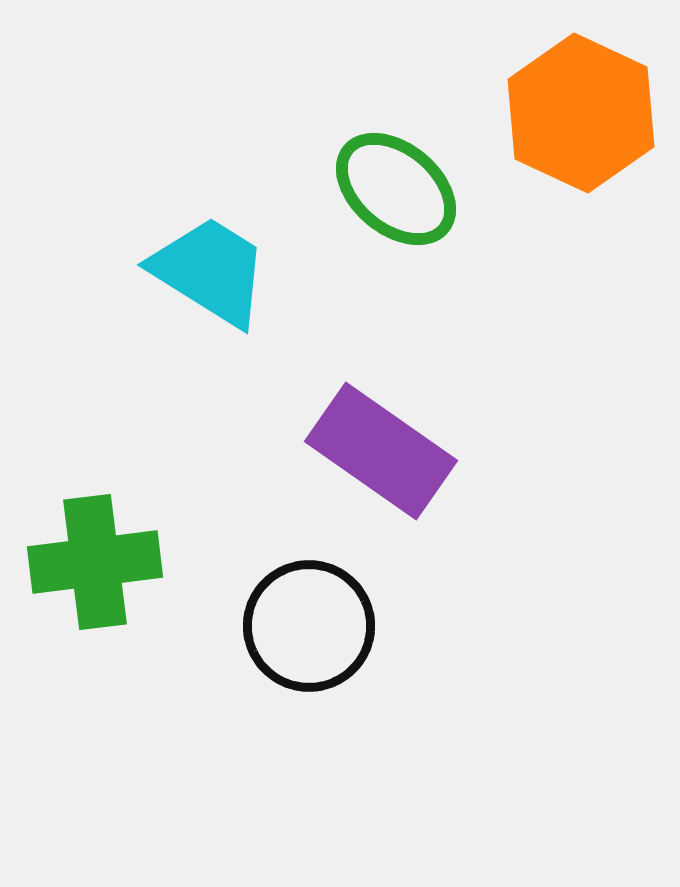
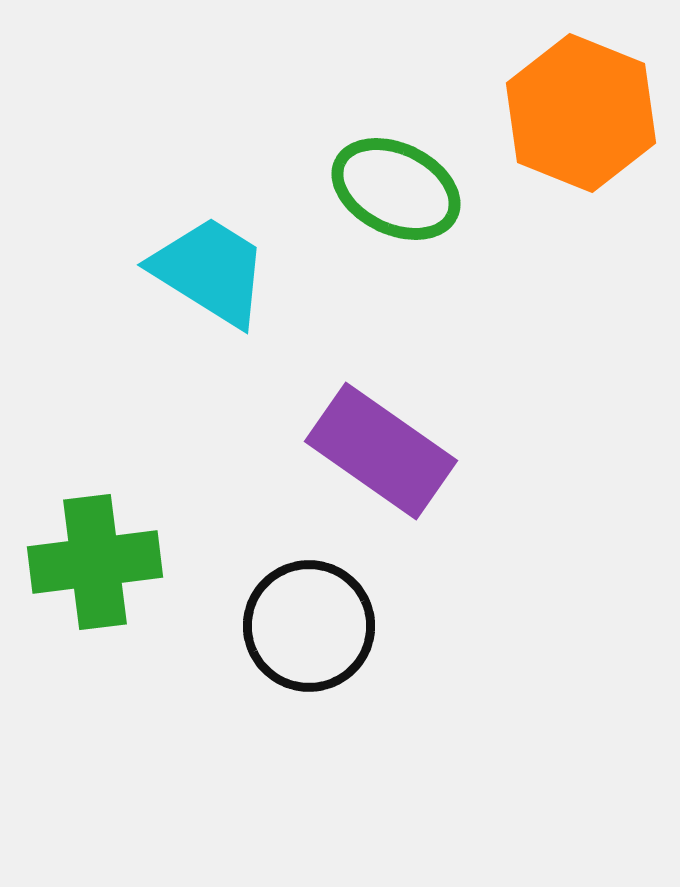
orange hexagon: rotated 3 degrees counterclockwise
green ellipse: rotated 14 degrees counterclockwise
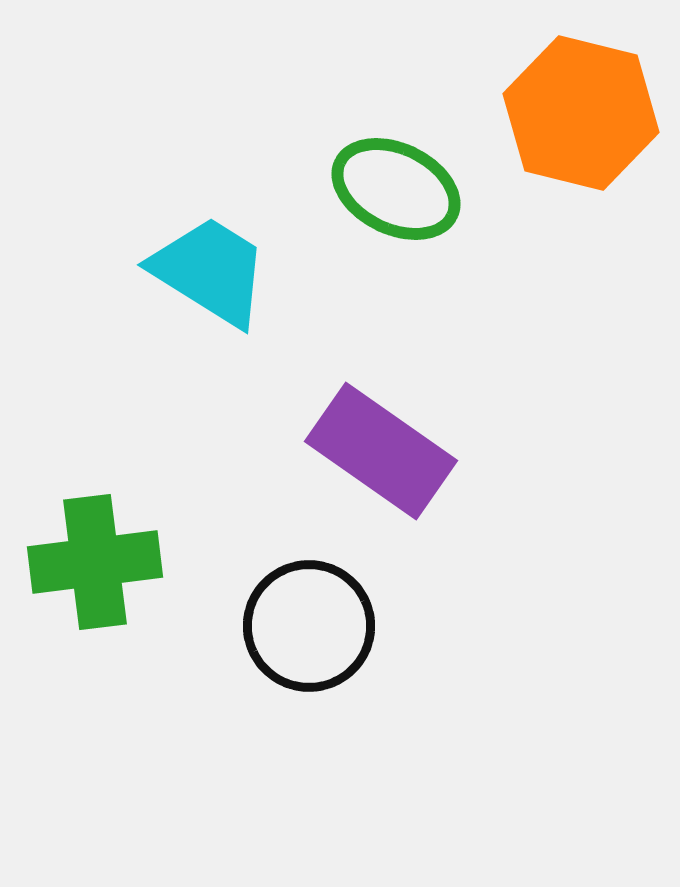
orange hexagon: rotated 8 degrees counterclockwise
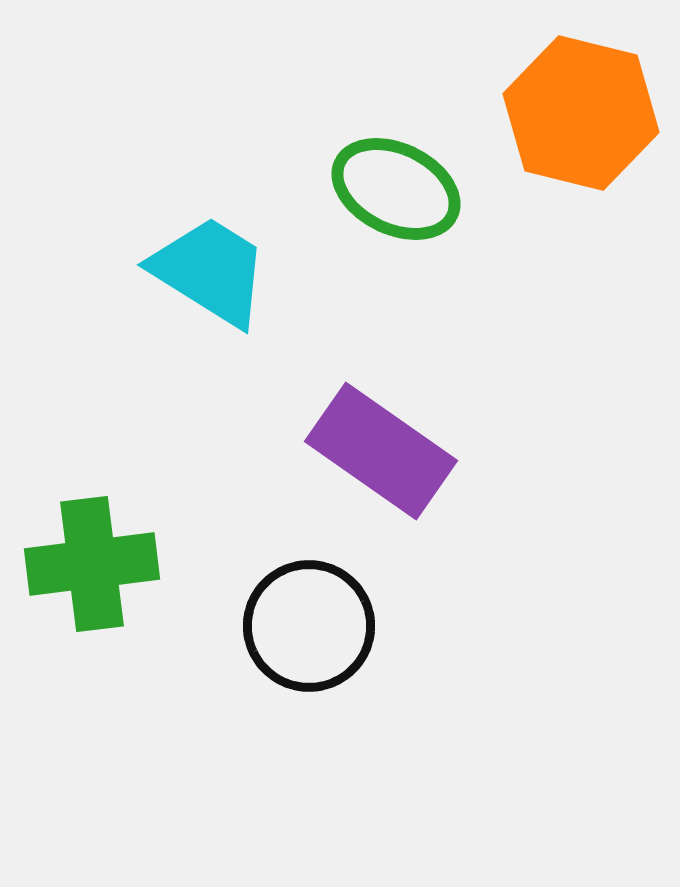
green cross: moved 3 px left, 2 px down
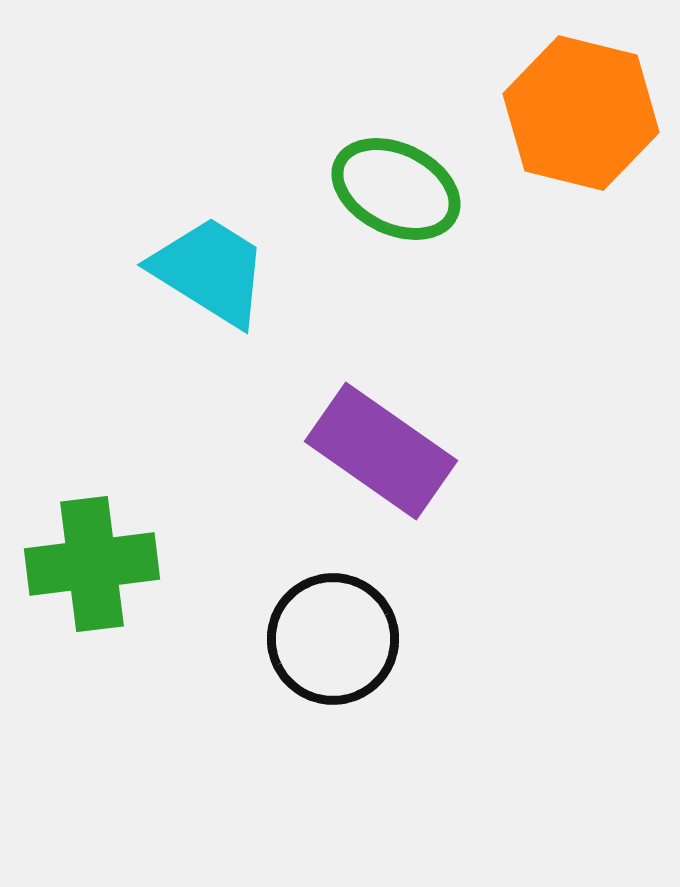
black circle: moved 24 px right, 13 px down
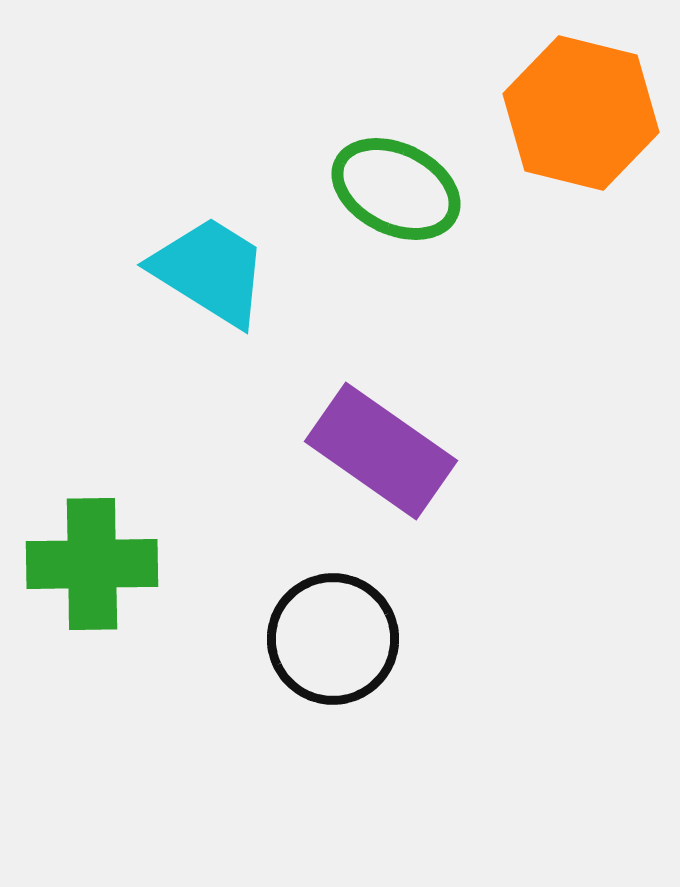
green cross: rotated 6 degrees clockwise
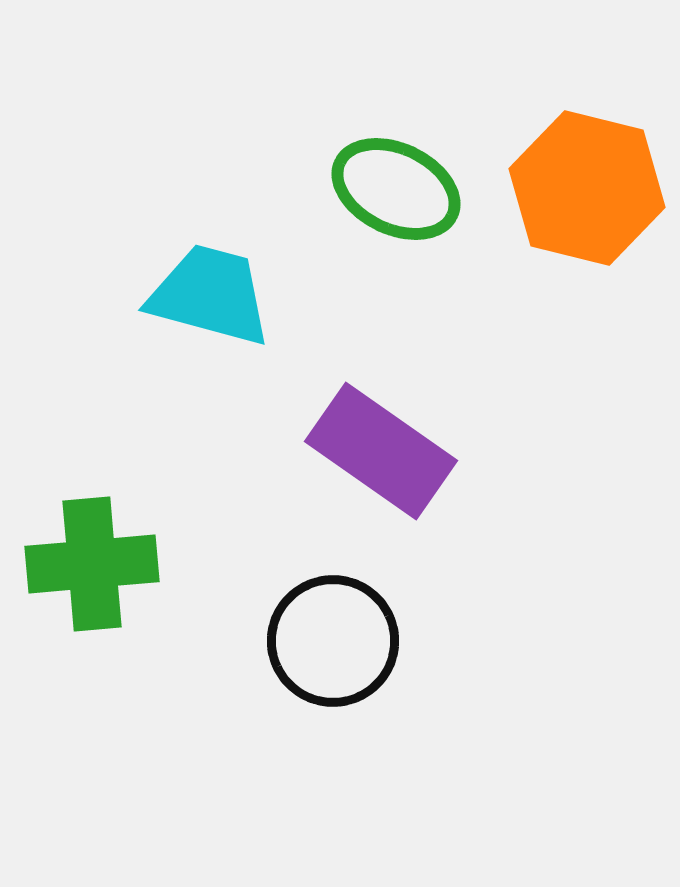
orange hexagon: moved 6 px right, 75 px down
cyan trapezoid: moved 24 px down; rotated 17 degrees counterclockwise
green cross: rotated 4 degrees counterclockwise
black circle: moved 2 px down
